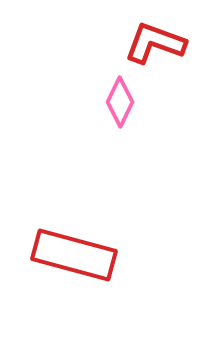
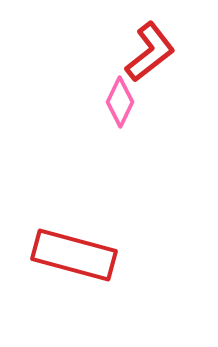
red L-shape: moved 5 px left, 9 px down; rotated 122 degrees clockwise
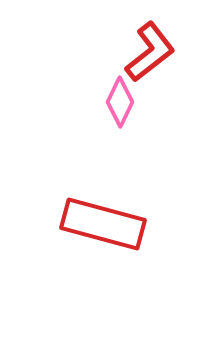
red rectangle: moved 29 px right, 31 px up
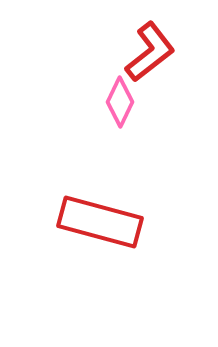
red rectangle: moved 3 px left, 2 px up
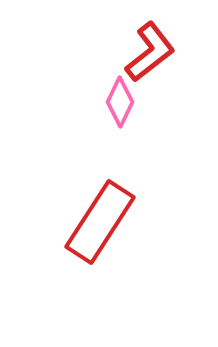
red rectangle: rotated 72 degrees counterclockwise
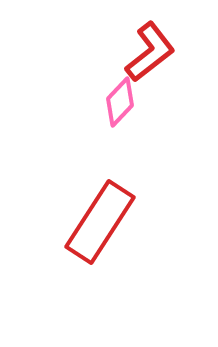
pink diamond: rotated 18 degrees clockwise
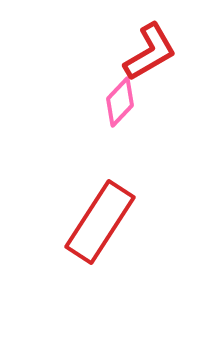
red L-shape: rotated 8 degrees clockwise
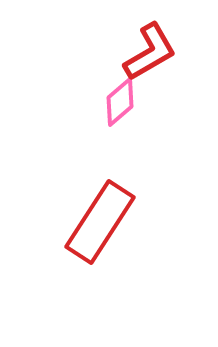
pink diamond: rotated 6 degrees clockwise
